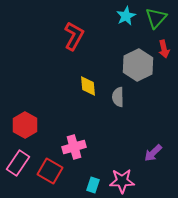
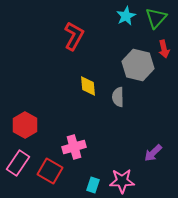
gray hexagon: rotated 20 degrees counterclockwise
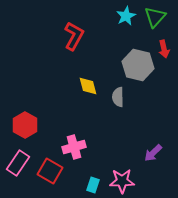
green triangle: moved 1 px left, 1 px up
yellow diamond: rotated 10 degrees counterclockwise
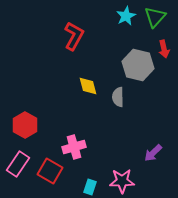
pink rectangle: moved 1 px down
cyan rectangle: moved 3 px left, 2 px down
